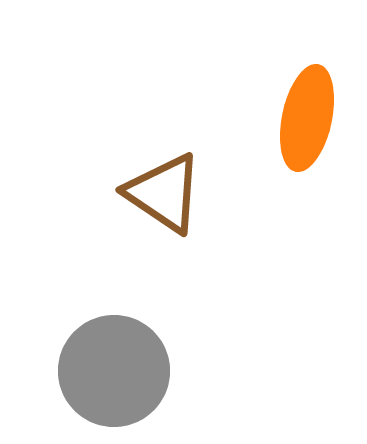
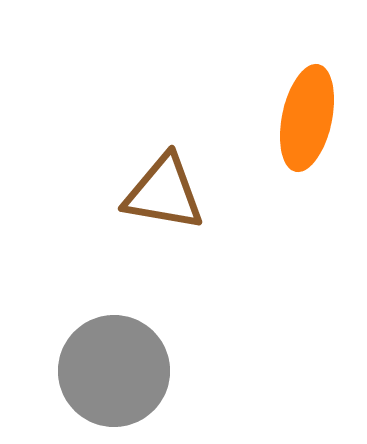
brown triangle: rotated 24 degrees counterclockwise
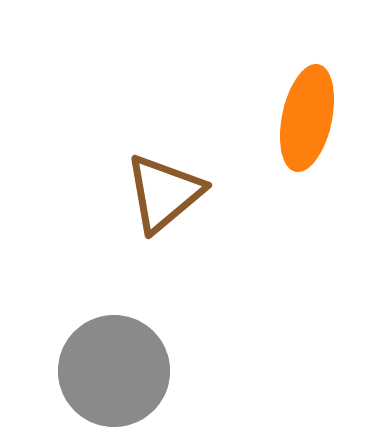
brown triangle: rotated 50 degrees counterclockwise
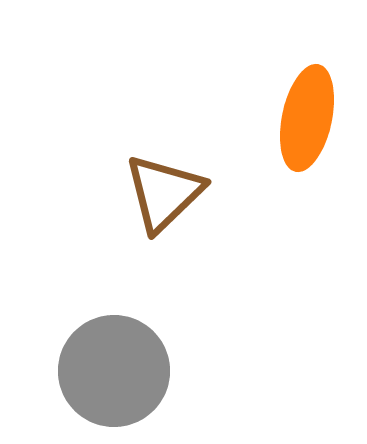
brown triangle: rotated 4 degrees counterclockwise
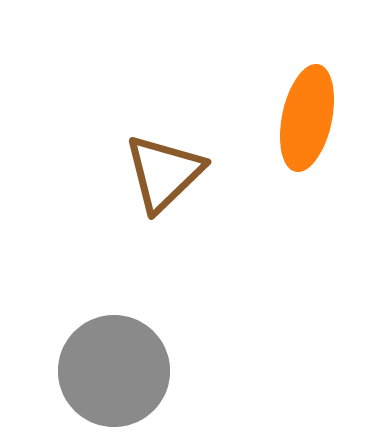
brown triangle: moved 20 px up
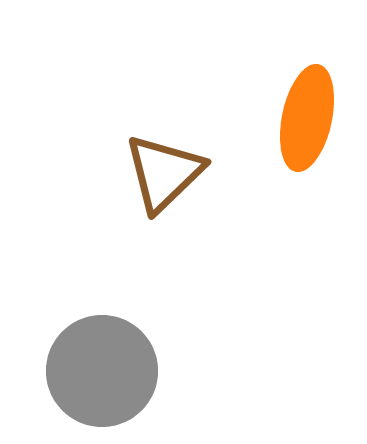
gray circle: moved 12 px left
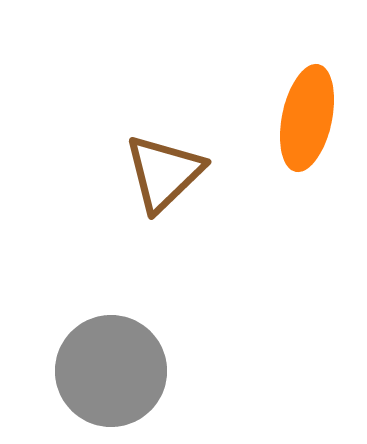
gray circle: moved 9 px right
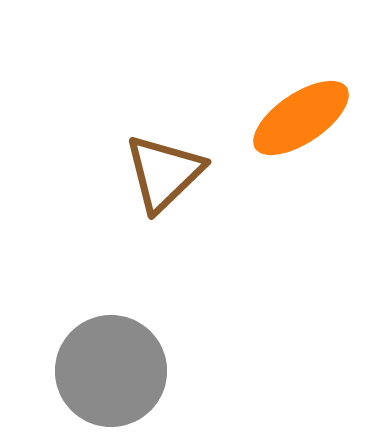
orange ellipse: moved 6 px left; rotated 44 degrees clockwise
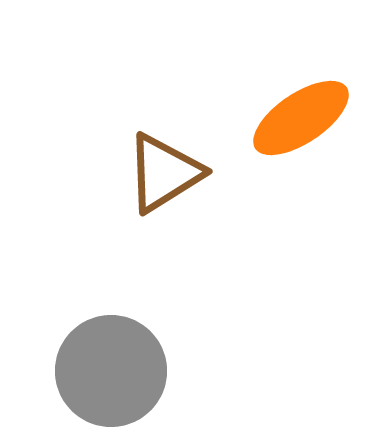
brown triangle: rotated 12 degrees clockwise
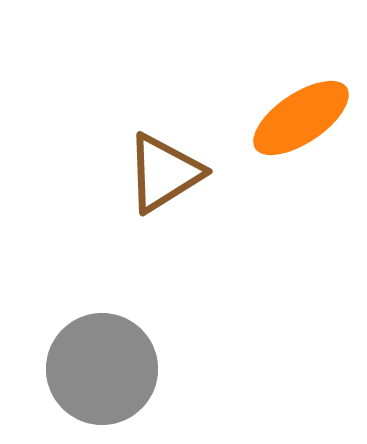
gray circle: moved 9 px left, 2 px up
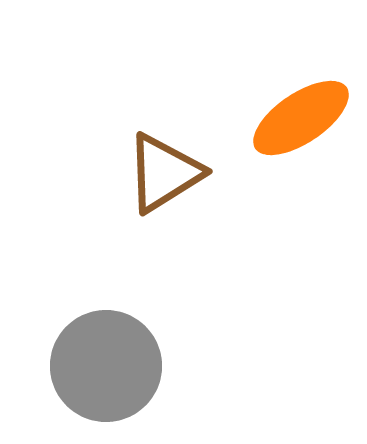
gray circle: moved 4 px right, 3 px up
